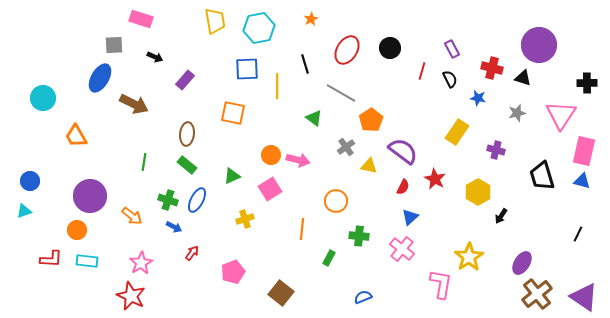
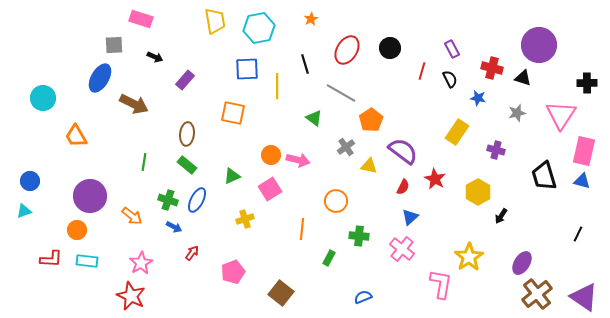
black trapezoid at (542, 176): moved 2 px right
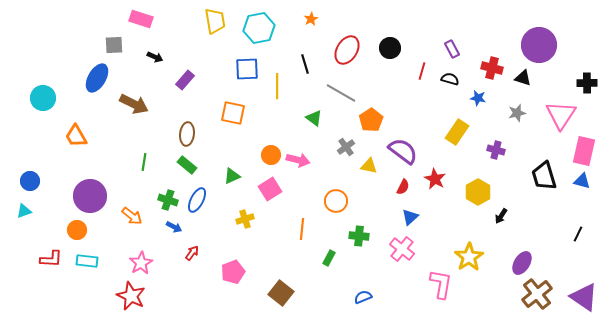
blue ellipse at (100, 78): moved 3 px left
black semicircle at (450, 79): rotated 48 degrees counterclockwise
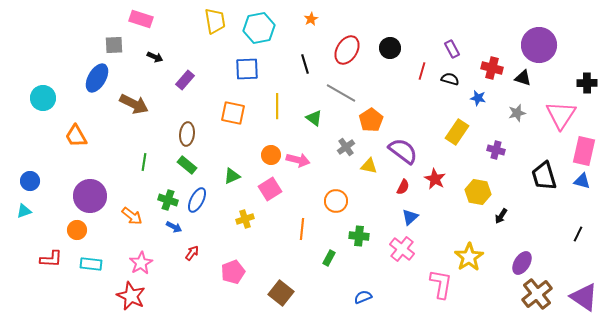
yellow line at (277, 86): moved 20 px down
yellow hexagon at (478, 192): rotated 20 degrees counterclockwise
cyan rectangle at (87, 261): moved 4 px right, 3 px down
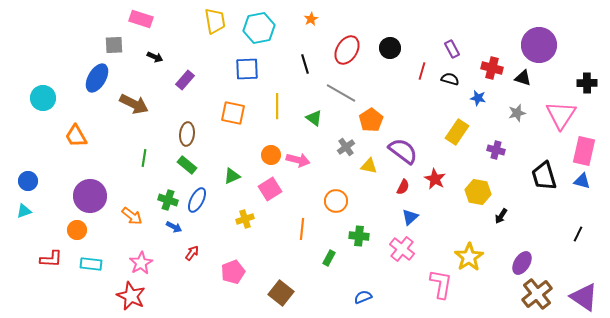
green line at (144, 162): moved 4 px up
blue circle at (30, 181): moved 2 px left
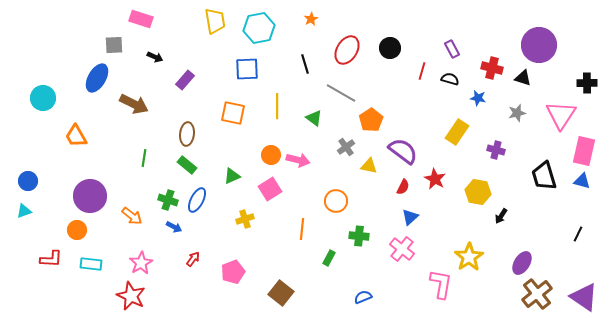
red arrow at (192, 253): moved 1 px right, 6 px down
